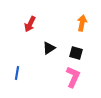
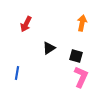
red arrow: moved 4 px left
black square: moved 3 px down
pink L-shape: moved 8 px right
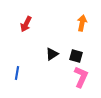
black triangle: moved 3 px right, 6 px down
